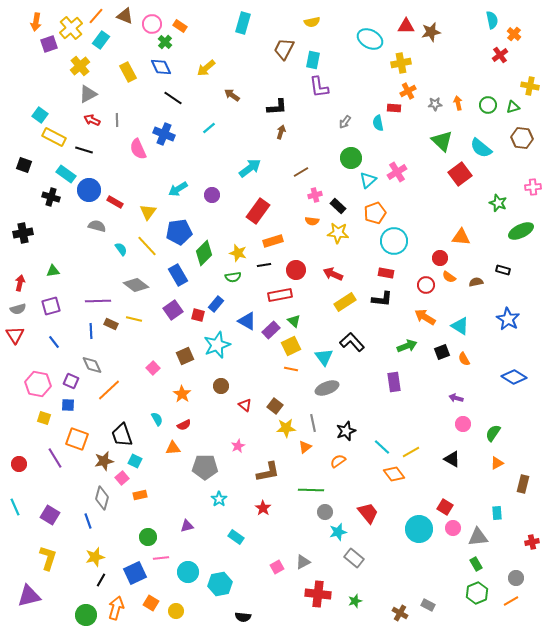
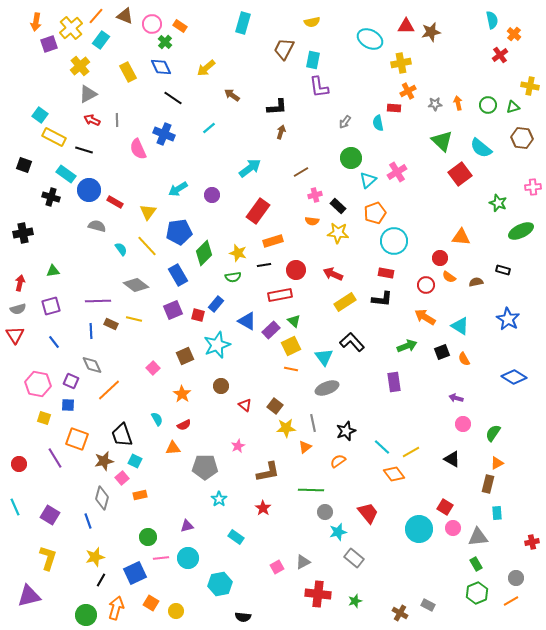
purple square at (173, 310): rotated 12 degrees clockwise
brown rectangle at (523, 484): moved 35 px left
cyan circle at (188, 572): moved 14 px up
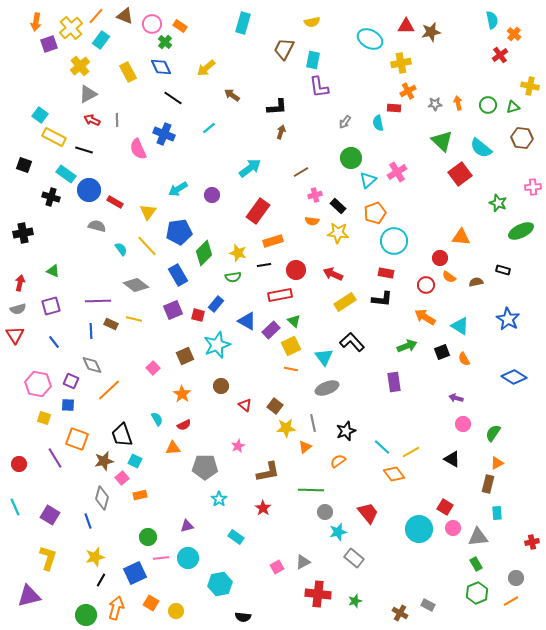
green triangle at (53, 271): rotated 32 degrees clockwise
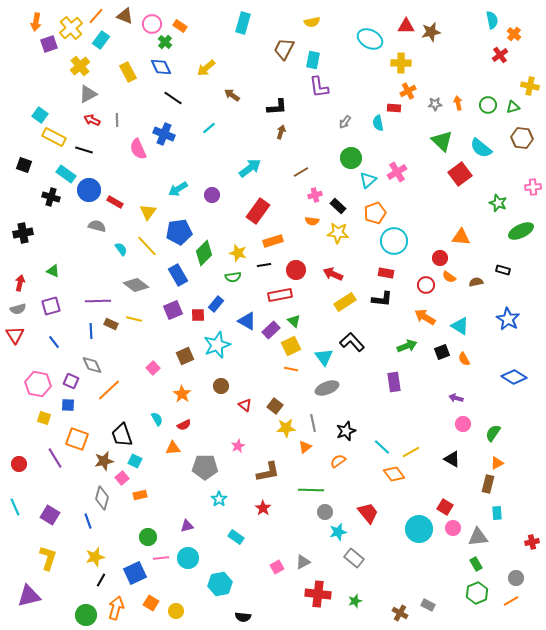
yellow cross at (401, 63): rotated 12 degrees clockwise
red square at (198, 315): rotated 16 degrees counterclockwise
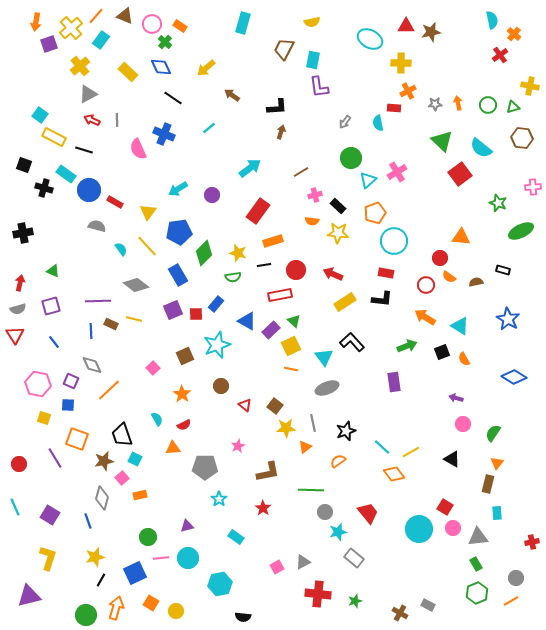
yellow rectangle at (128, 72): rotated 18 degrees counterclockwise
black cross at (51, 197): moved 7 px left, 9 px up
red square at (198, 315): moved 2 px left, 1 px up
cyan square at (135, 461): moved 2 px up
orange triangle at (497, 463): rotated 24 degrees counterclockwise
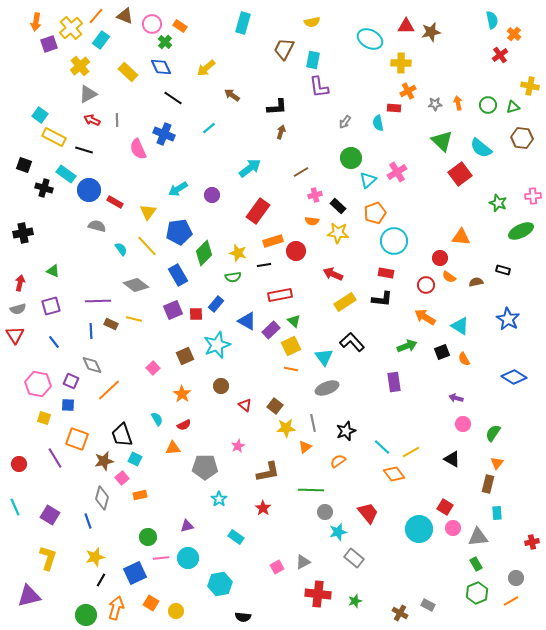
pink cross at (533, 187): moved 9 px down
red circle at (296, 270): moved 19 px up
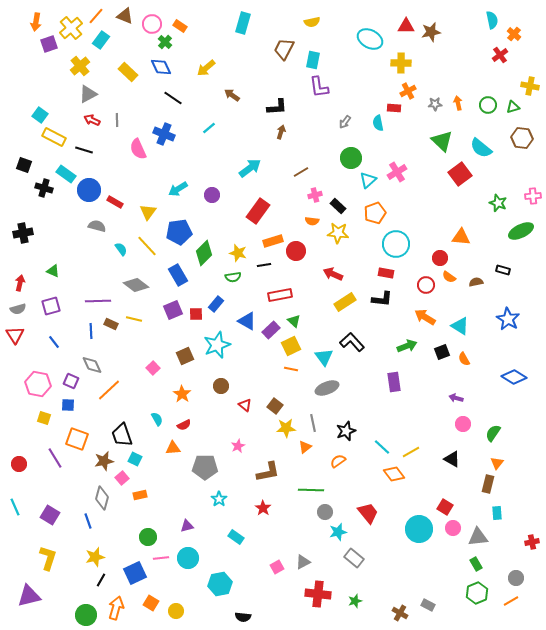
cyan circle at (394, 241): moved 2 px right, 3 px down
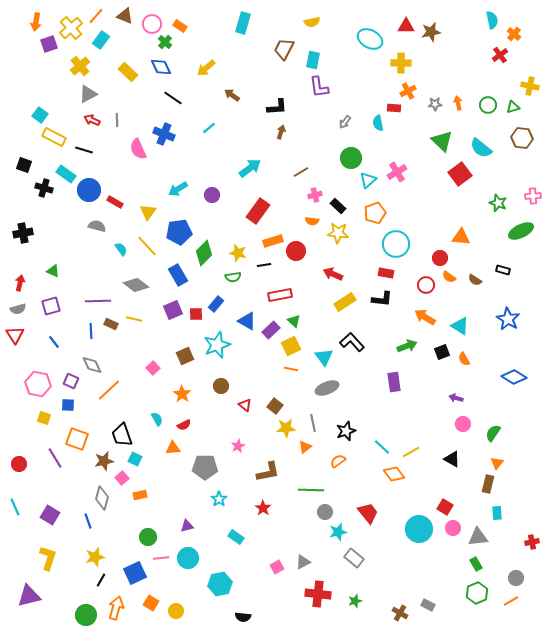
brown semicircle at (476, 282): moved 1 px left, 2 px up; rotated 136 degrees counterclockwise
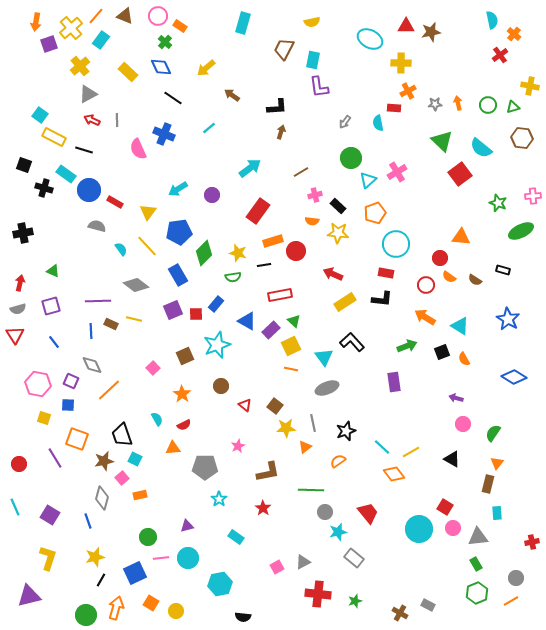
pink circle at (152, 24): moved 6 px right, 8 px up
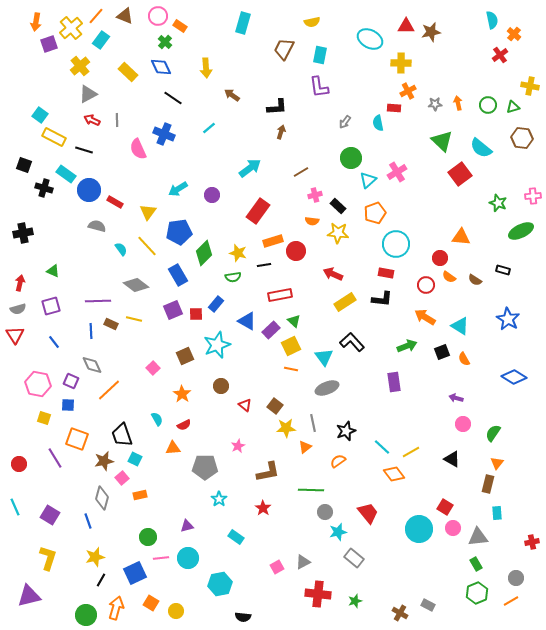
cyan rectangle at (313, 60): moved 7 px right, 5 px up
yellow arrow at (206, 68): rotated 54 degrees counterclockwise
